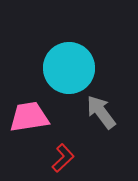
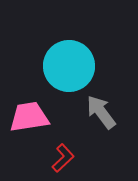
cyan circle: moved 2 px up
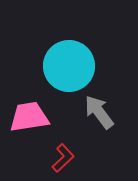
gray arrow: moved 2 px left
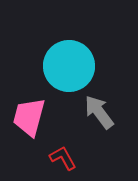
pink trapezoid: rotated 66 degrees counterclockwise
red L-shape: rotated 76 degrees counterclockwise
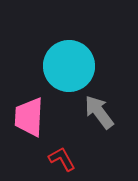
pink trapezoid: rotated 12 degrees counterclockwise
red L-shape: moved 1 px left, 1 px down
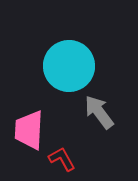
pink trapezoid: moved 13 px down
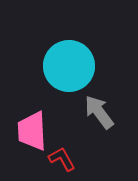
pink trapezoid: moved 3 px right, 1 px down; rotated 6 degrees counterclockwise
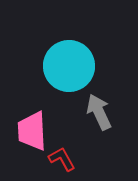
gray arrow: rotated 12 degrees clockwise
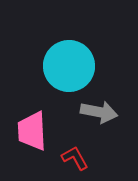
gray arrow: rotated 126 degrees clockwise
red L-shape: moved 13 px right, 1 px up
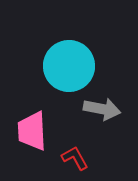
gray arrow: moved 3 px right, 3 px up
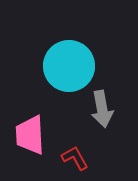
gray arrow: rotated 69 degrees clockwise
pink trapezoid: moved 2 px left, 4 px down
